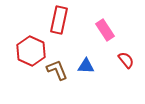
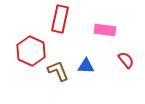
red rectangle: moved 1 px right, 1 px up
pink rectangle: rotated 50 degrees counterclockwise
brown L-shape: moved 1 px right, 1 px down
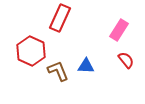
red rectangle: moved 1 px up; rotated 12 degrees clockwise
pink rectangle: moved 14 px right; rotated 65 degrees counterclockwise
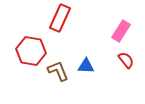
pink rectangle: moved 2 px right, 1 px down
red hexagon: rotated 16 degrees counterclockwise
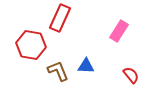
pink rectangle: moved 2 px left
red hexagon: moved 6 px up
red semicircle: moved 5 px right, 15 px down
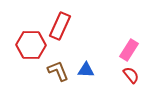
red rectangle: moved 8 px down
pink rectangle: moved 10 px right, 19 px down
red hexagon: rotated 8 degrees counterclockwise
blue triangle: moved 4 px down
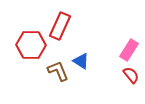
blue triangle: moved 5 px left, 9 px up; rotated 30 degrees clockwise
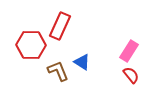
pink rectangle: moved 1 px down
blue triangle: moved 1 px right, 1 px down
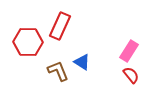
red hexagon: moved 3 px left, 3 px up
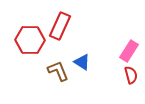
red hexagon: moved 2 px right, 2 px up
red semicircle: rotated 24 degrees clockwise
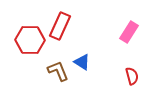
pink rectangle: moved 19 px up
red semicircle: moved 1 px right, 1 px down
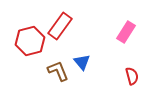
red rectangle: rotated 12 degrees clockwise
pink rectangle: moved 3 px left
red hexagon: moved 1 px down; rotated 16 degrees counterclockwise
blue triangle: rotated 18 degrees clockwise
